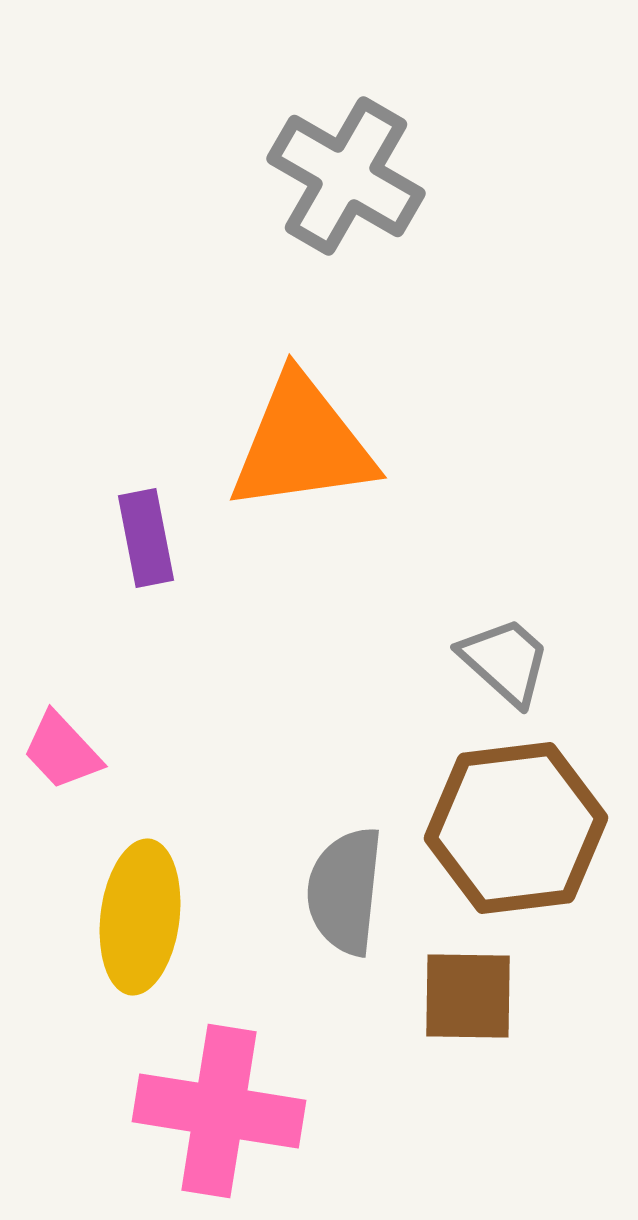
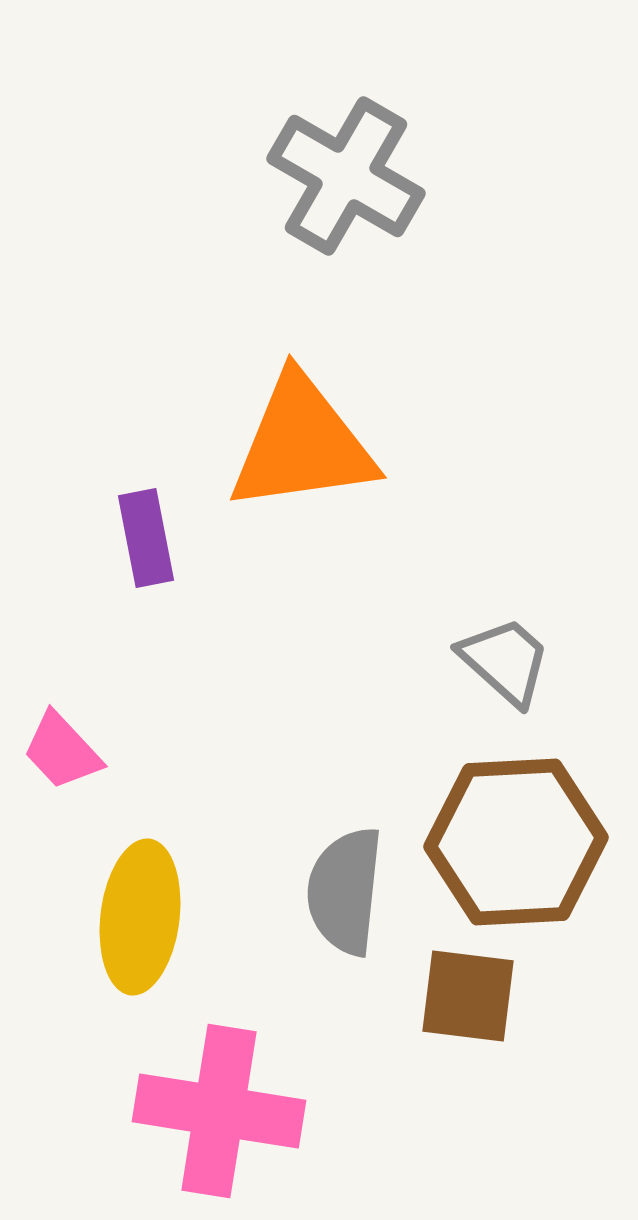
brown hexagon: moved 14 px down; rotated 4 degrees clockwise
brown square: rotated 6 degrees clockwise
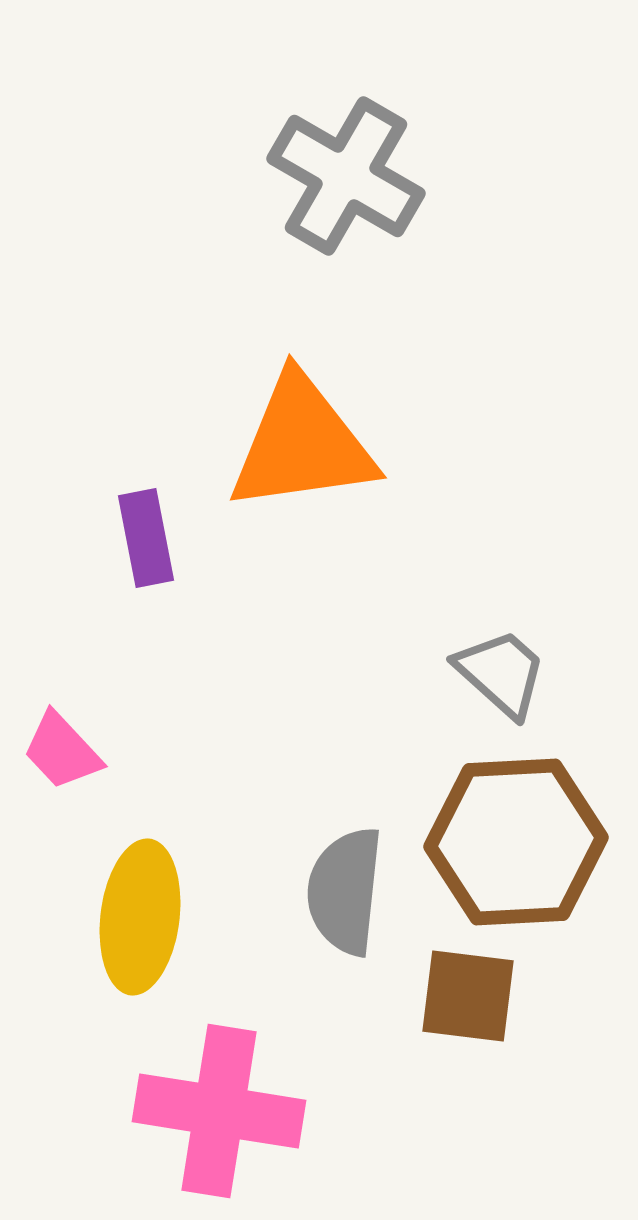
gray trapezoid: moved 4 px left, 12 px down
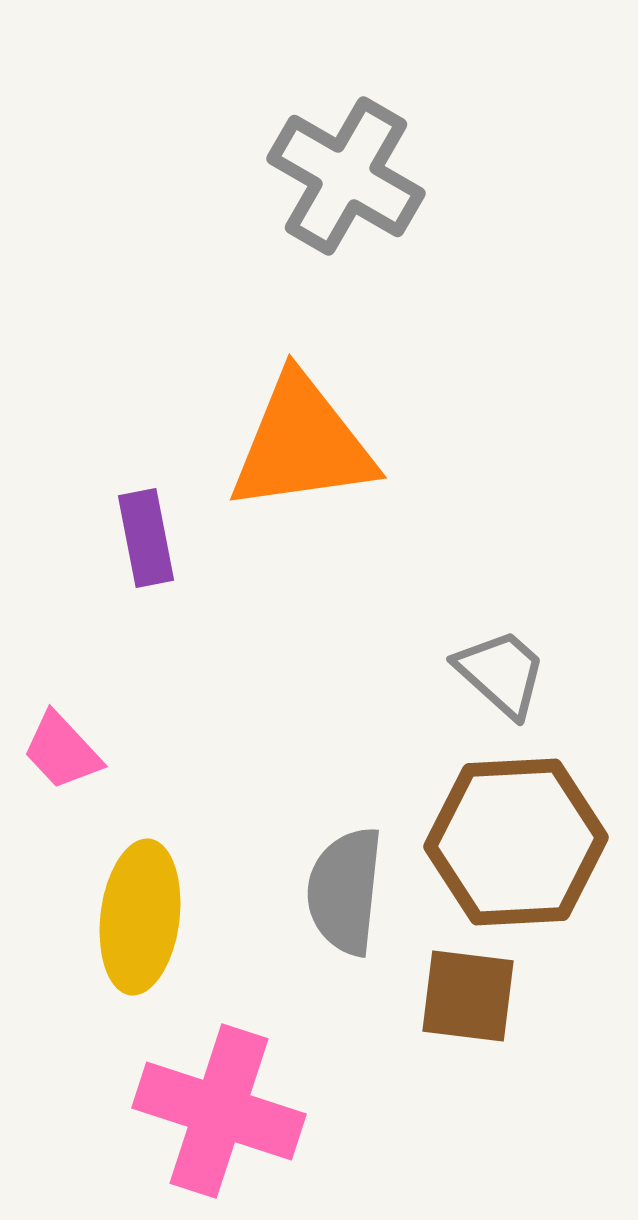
pink cross: rotated 9 degrees clockwise
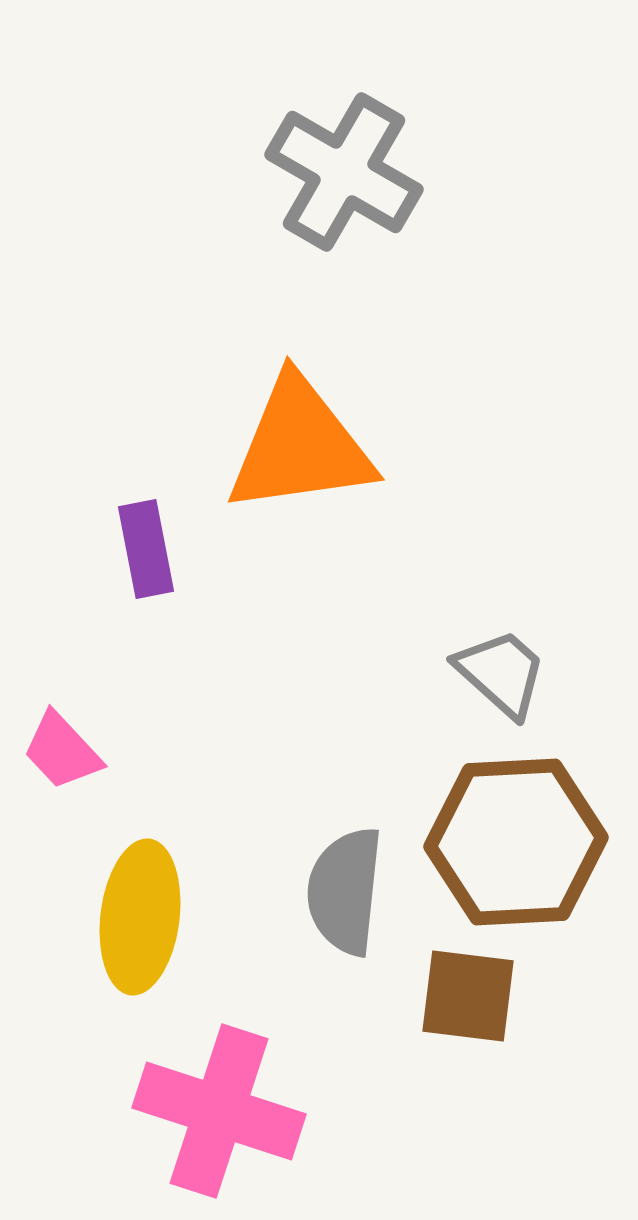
gray cross: moved 2 px left, 4 px up
orange triangle: moved 2 px left, 2 px down
purple rectangle: moved 11 px down
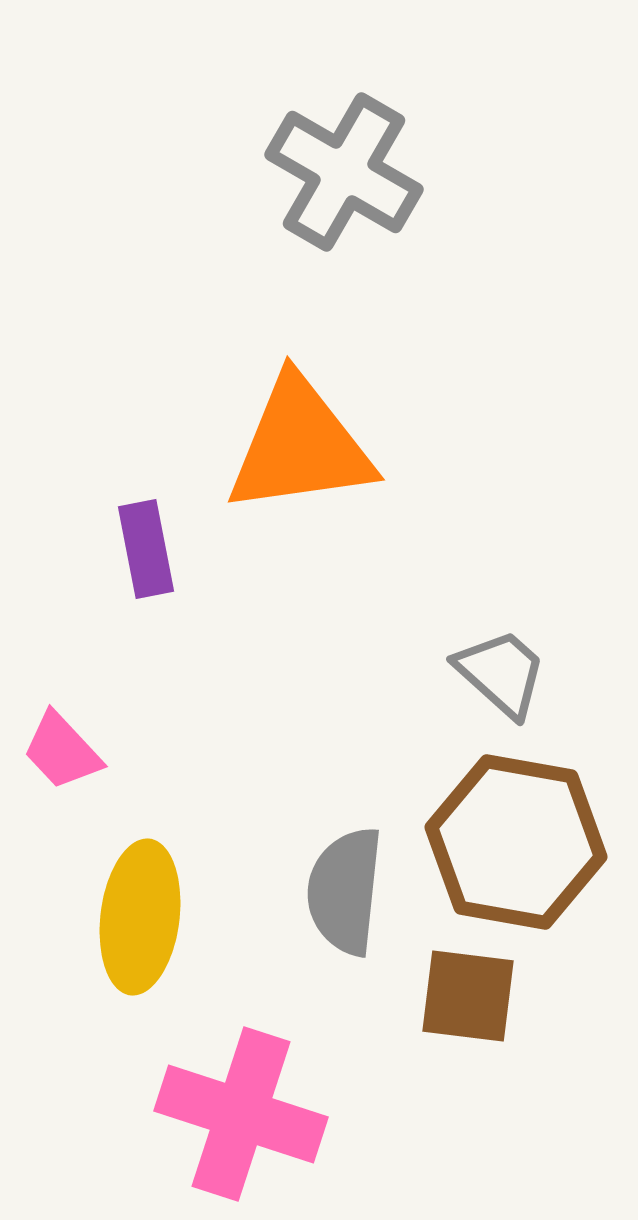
brown hexagon: rotated 13 degrees clockwise
pink cross: moved 22 px right, 3 px down
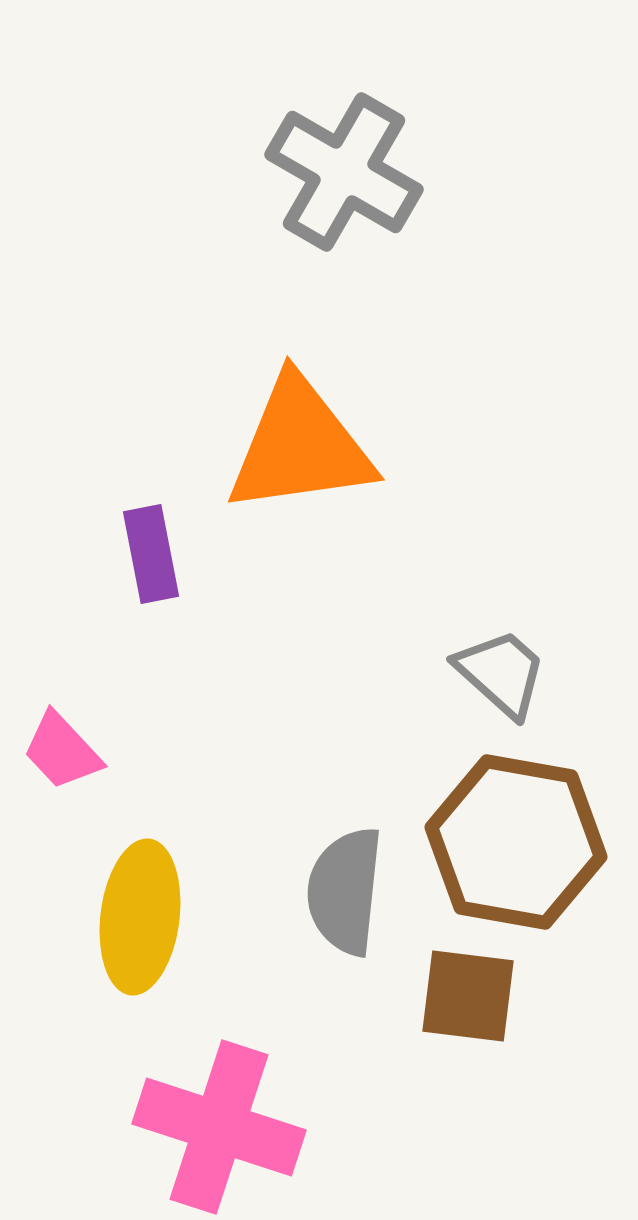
purple rectangle: moved 5 px right, 5 px down
pink cross: moved 22 px left, 13 px down
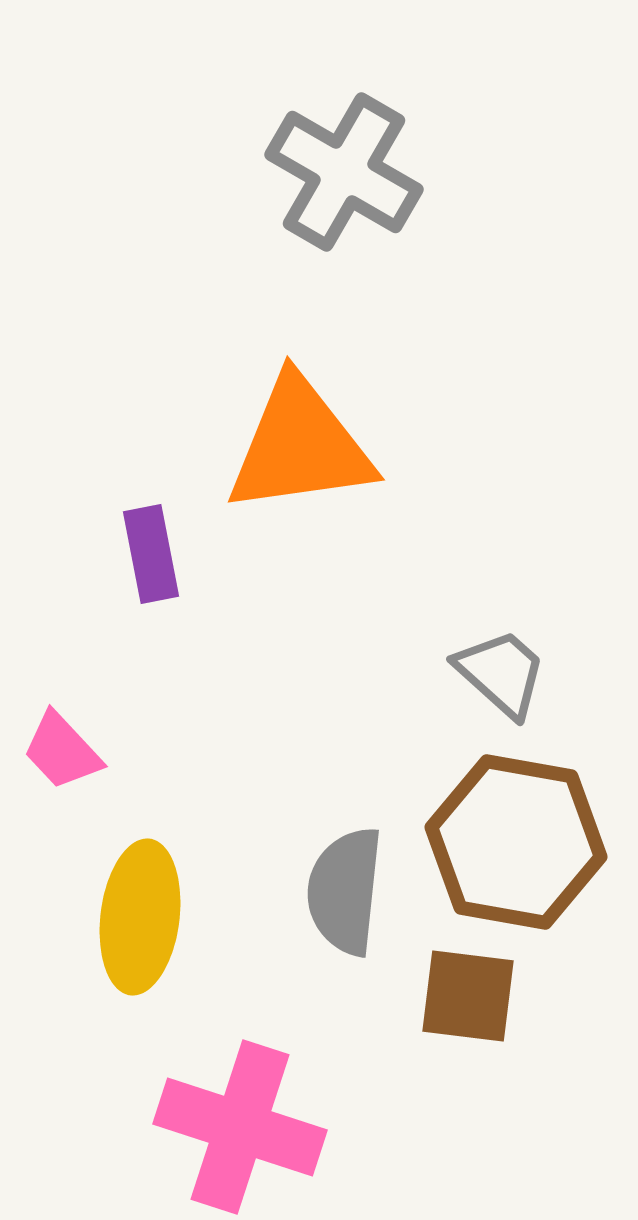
pink cross: moved 21 px right
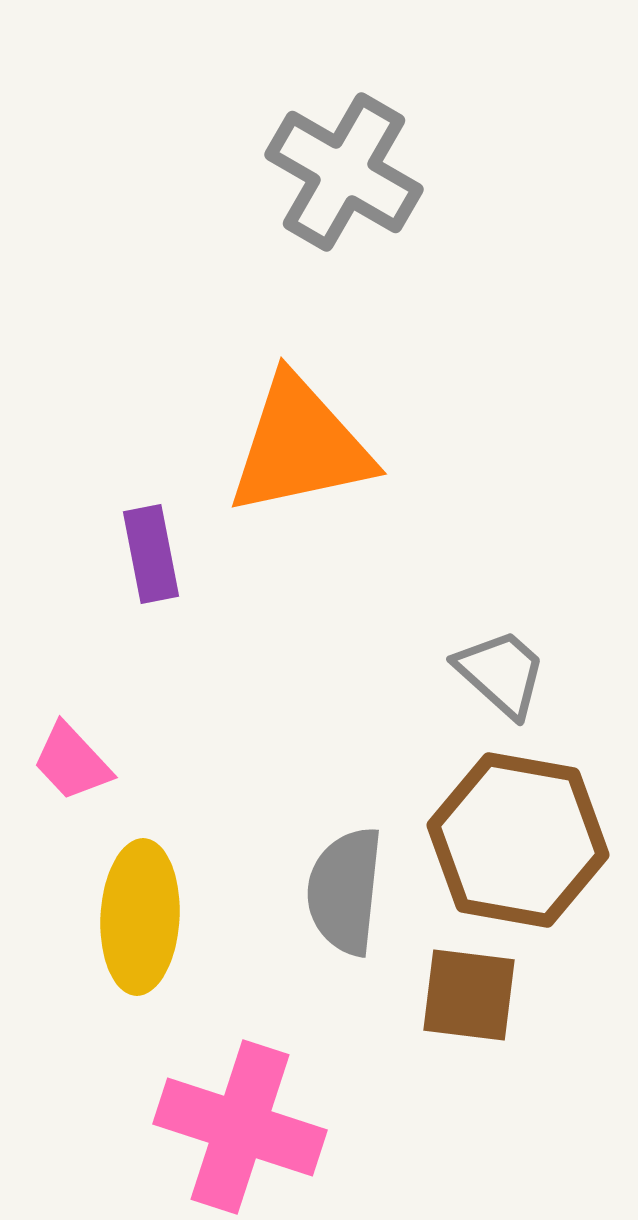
orange triangle: rotated 4 degrees counterclockwise
pink trapezoid: moved 10 px right, 11 px down
brown hexagon: moved 2 px right, 2 px up
yellow ellipse: rotated 4 degrees counterclockwise
brown square: moved 1 px right, 1 px up
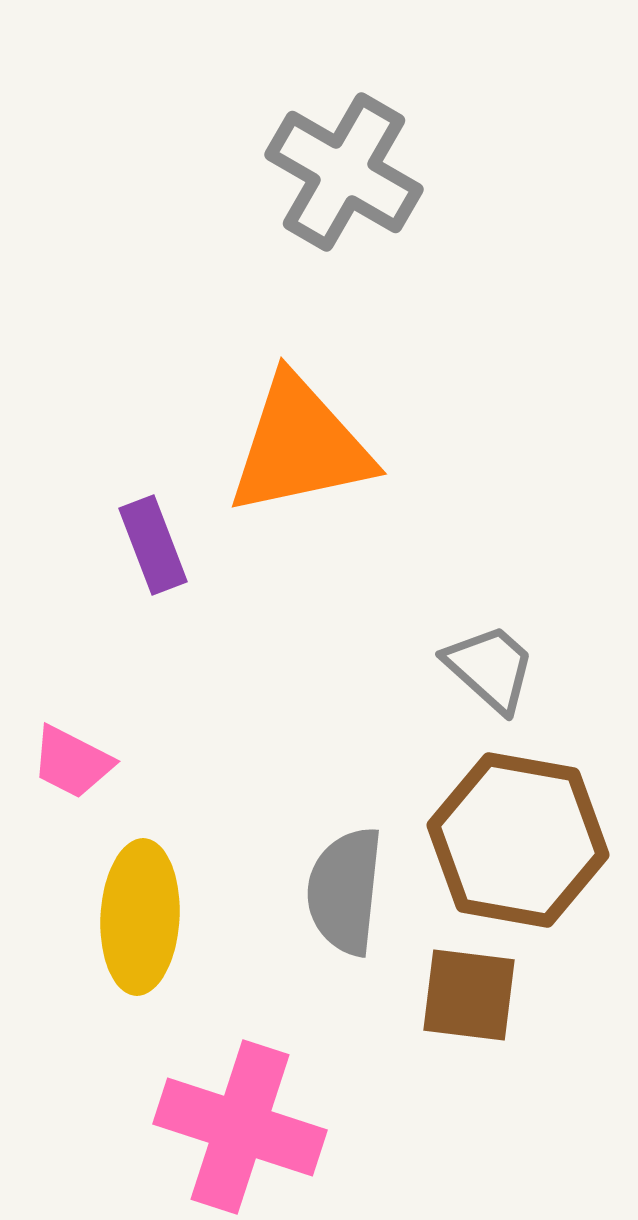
purple rectangle: moved 2 px right, 9 px up; rotated 10 degrees counterclockwise
gray trapezoid: moved 11 px left, 5 px up
pink trapezoid: rotated 20 degrees counterclockwise
